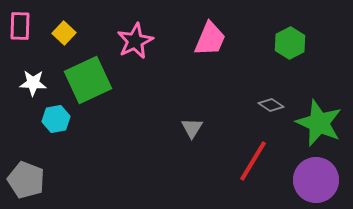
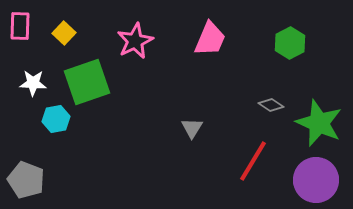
green square: moved 1 px left, 2 px down; rotated 6 degrees clockwise
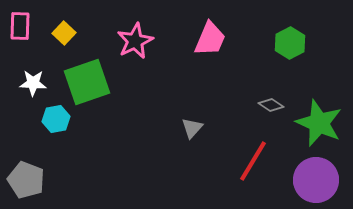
gray triangle: rotated 10 degrees clockwise
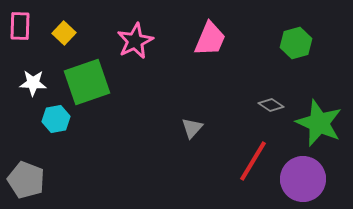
green hexagon: moved 6 px right; rotated 12 degrees clockwise
purple circle: moved 13 px left, 1 px up
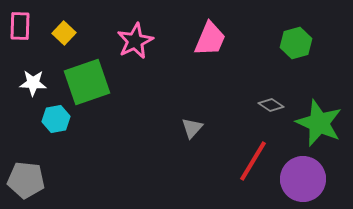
gray pentagon: rotated 15 degrees counterclockwise
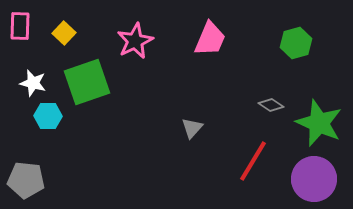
white star: rotated 12 degrees clockwise
cyan hexagon: moved 8 px left, 3 px up; rotated 12 degrees clockwise
purple circle: moved 11 px right
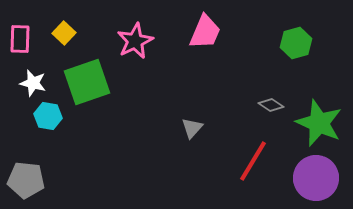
pink rectangle: moved 13 px down
pink trapezoid: moved 5 px left, 7 px up
cyan hexagon: rotated 8 degrees clockwise
purple circle: moved 2 px right, 1 px up
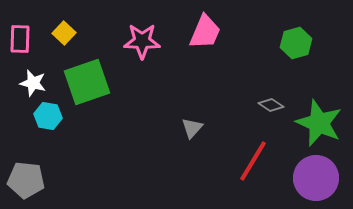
pink star: moved 7 px right; rotated 27 degrees clockwise
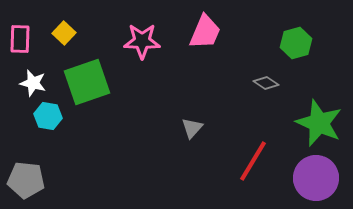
gray diamond: moved 5 px left, 22 px up
